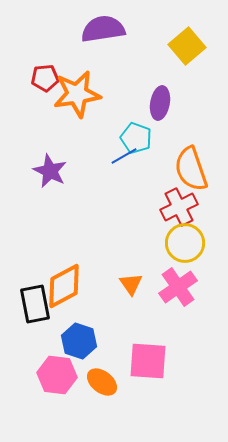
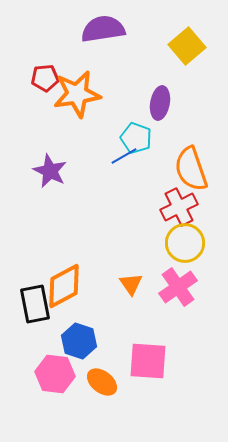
pink hexagon: moved 2 px left, 1 px up
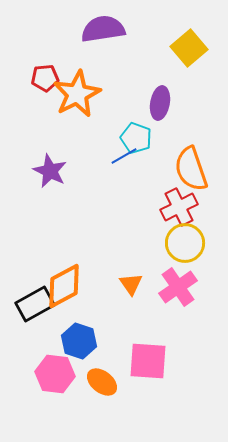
yellow square: moved 2 px right, 2 px down
orange star: rotated 18 degrees counterclockwise
black rectangle: rotated 72 degrees clockwise
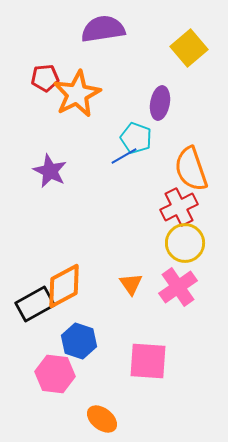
orange ellipse: moved 37 px down
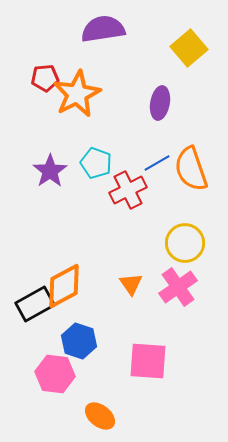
cyan pentagon: moved 40 px left, 25 px down
blue line: moved 33 px right, 7 px down
purple star: rotated 12 degrees clockwise
red cross: moved 51 px left, 17 px up
orange ellipse: moved 2 px left, 3 px up
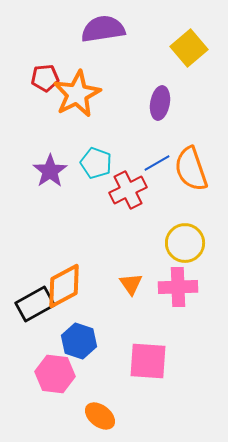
pink cross: rotated 33 degrees clockwise
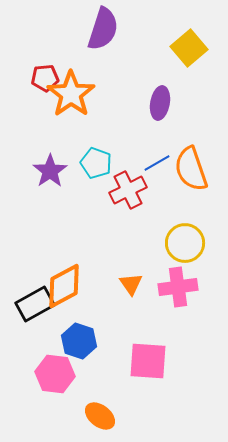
purple semicircle: rotated 117 degrees clockwise
orange star: moved 6 px left; rotated 9 degrees counterclockwise
pink cross: rotated 6 degrees counterclockwise
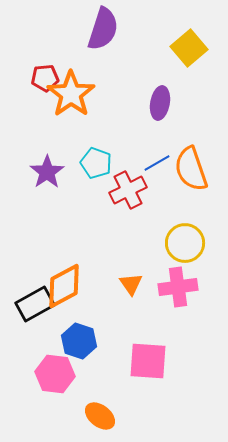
purple star: moved 3 px left, 1 px down
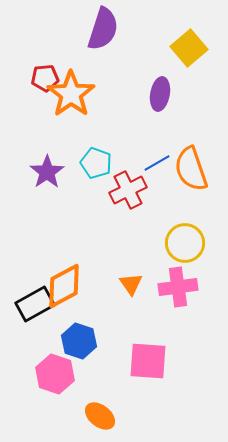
purple ellipse: moved 9 px up
pink hexagon: rotated 12 degrees clockwise
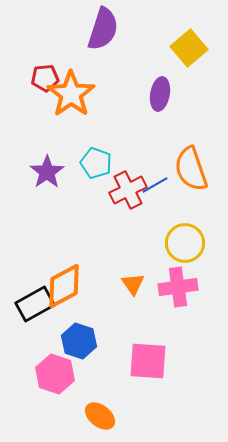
blue line: moved 2 px left, 22 px down
orange triangle: moved 2 px right
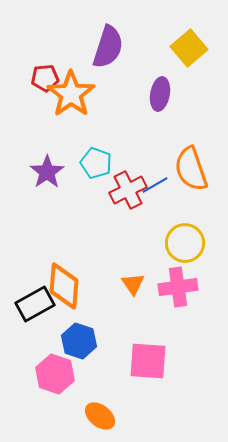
purple semicircle: moved 5 px right, 18 px down
orange diamond: rotated 57 degrees counterclockwise
